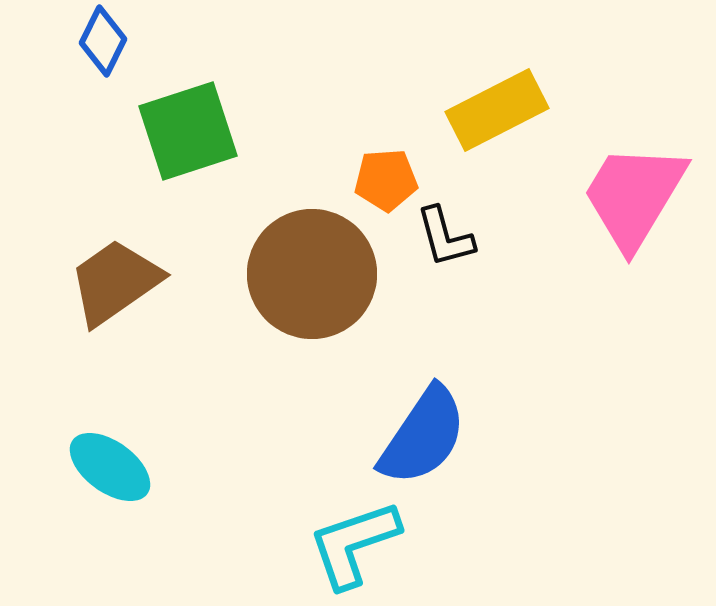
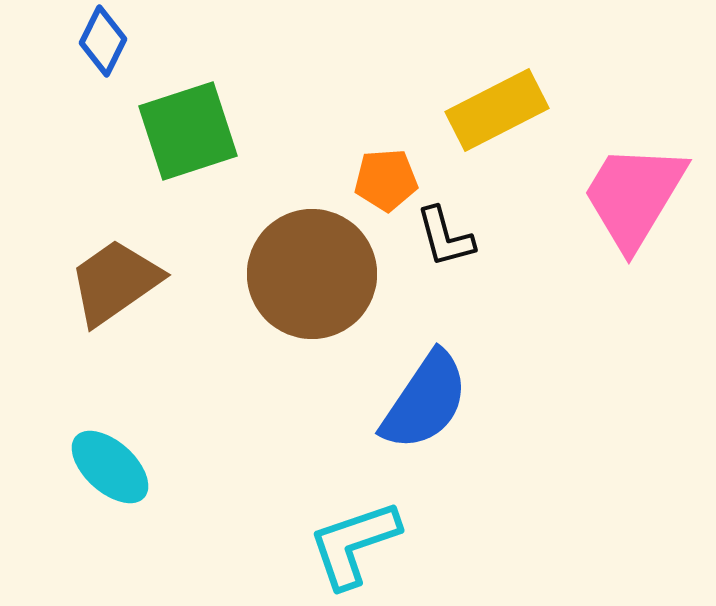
blue semicircle: moved 2 px right, 35 px up
cyan ellipse: rotated 6 degrees clockwise
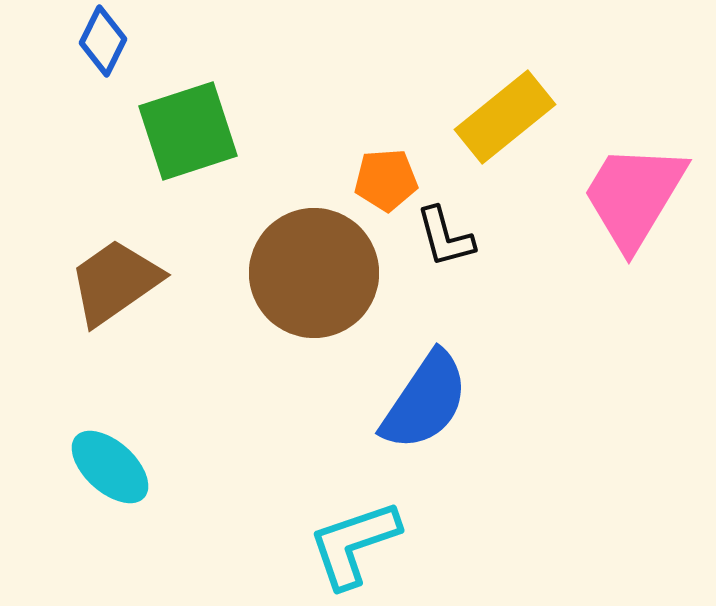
yellow rectangle: moved 8 px right, 7 px down; rotated 12 degrees counterclockwise
brown circle: moved 2 px right, 1 px up
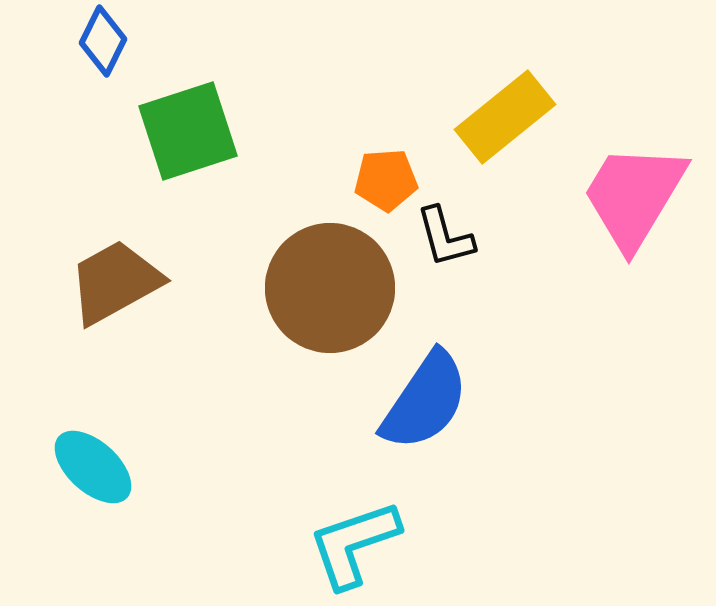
brown circle: moved 16 px right, 15 px down
brown trapezoid: rotated 6 degrees clockwise
cyan ellipse: moved 17 px left
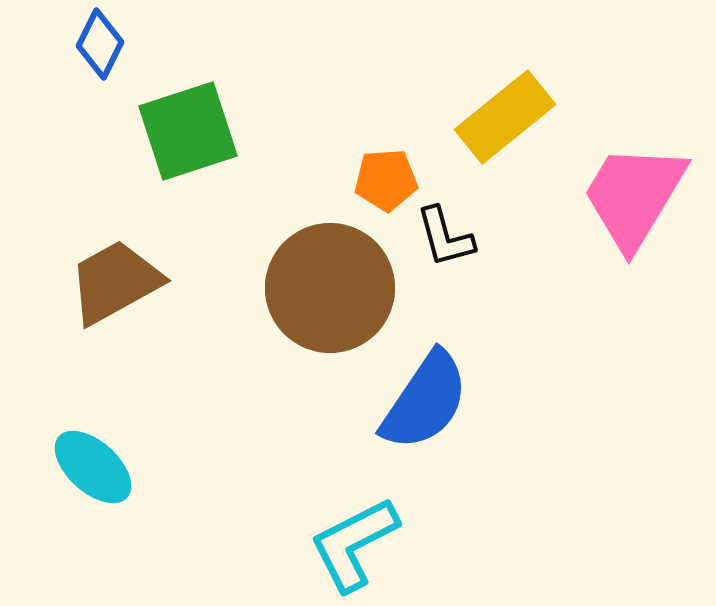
blue diamond: moved 3 px left, 3 px down
cyan L-shape: rotated 8 degrees counterclockwise
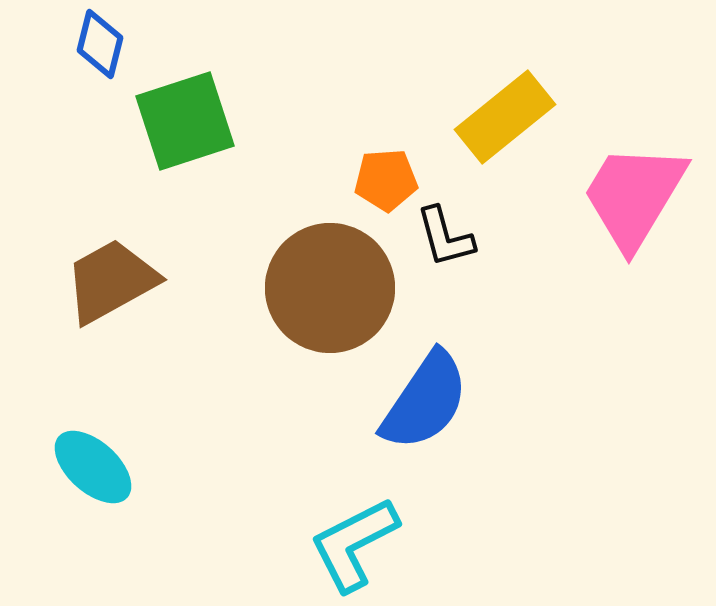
blue diamond: rotated 12 degrees counterclockwise
green square: moved 3 px left, 10 px up
brown trapezoid: moved 4 px left, 1 px up
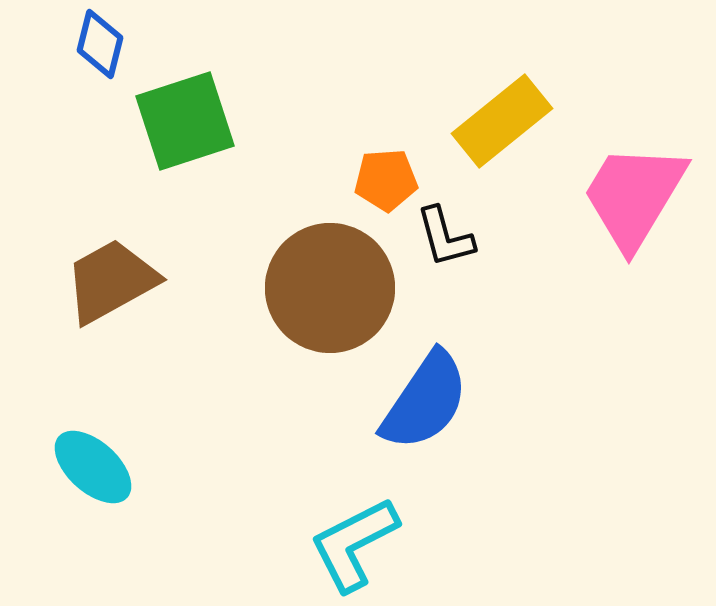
yellow rectangle: moved 3 px left, 4 px down
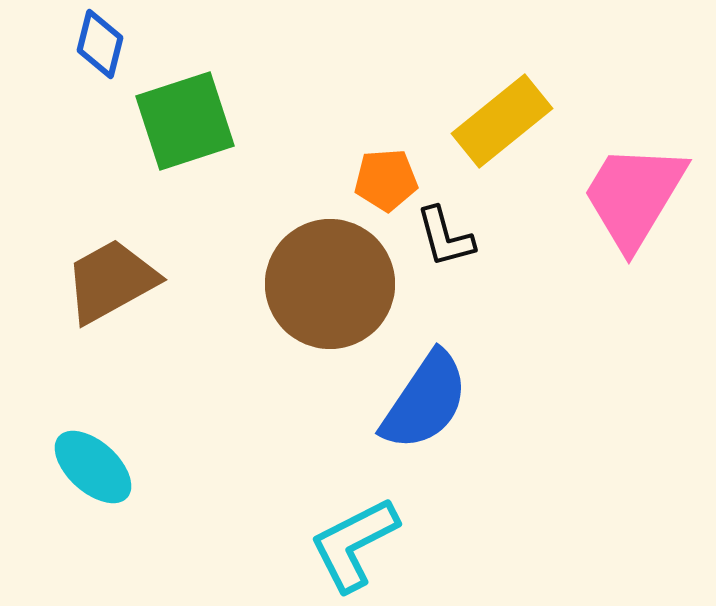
brown circle: moved 4 px up
